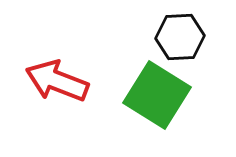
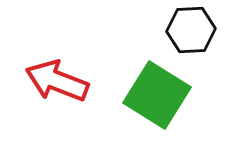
black hexagon: moved 11 px right, 7 px up
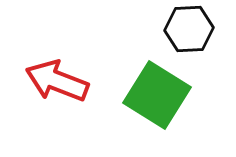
black hexagon: moved 2 px left, 1 px up
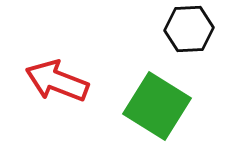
green square: moved 11 px down
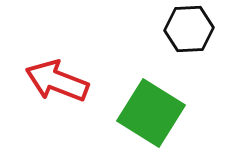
green square: moved 6 px left, 7 px down
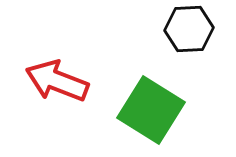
green square: moved 3 px up
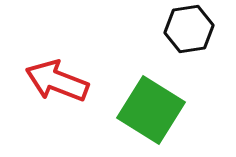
black hexagon: rotated 6 degrees counterclockwise
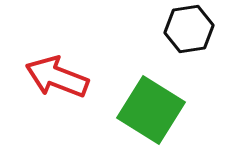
red arrow: moved 4 px up
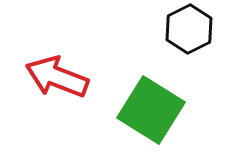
black hexagon: rotated 18 degrees counterclockwise
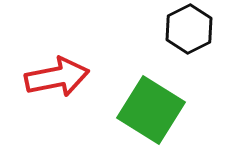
red arrow: rotated 148 degrees clockwise
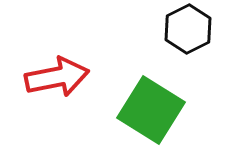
black hexagon: moved 1 px left
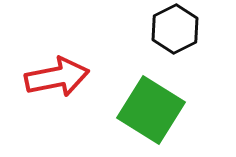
black hexagon: moved 13 px left
